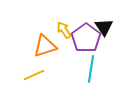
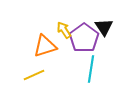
purple pentagon: moved 2 px left
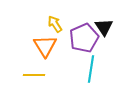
yellow arrow: moved 9 px left, 6 px up
purple pentagon: rotated 12 degrees clockwise
orange triangle: rotated 45 degrees counterclockwise
yellow line: rotated 25 degrees clockwise
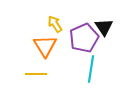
yellow line: moved 2 px right, 1 px up
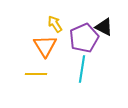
black triangle: rotated 30 degrees counterclockwise
cyan line: moved 9 px left
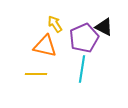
orange triangle: rotated 45 degrees counterclockwise
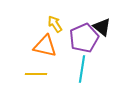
black triangle: moved 2 px left; rotated 12 degrees clockwise
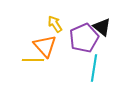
orange triangle: rotated 35 degrees clockwise
cyan line: moved 12 px right, 1 px up
yellow line: moved 3 px left, 14 px up
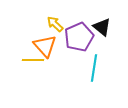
yellow arrow: rotated 12 degrees counterclockwise
purple pentagon: moved 5 px left, 1 px up
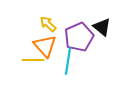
yellow arrow: moved 7 px left
cyan line: moved 26 px left, 7 px up
